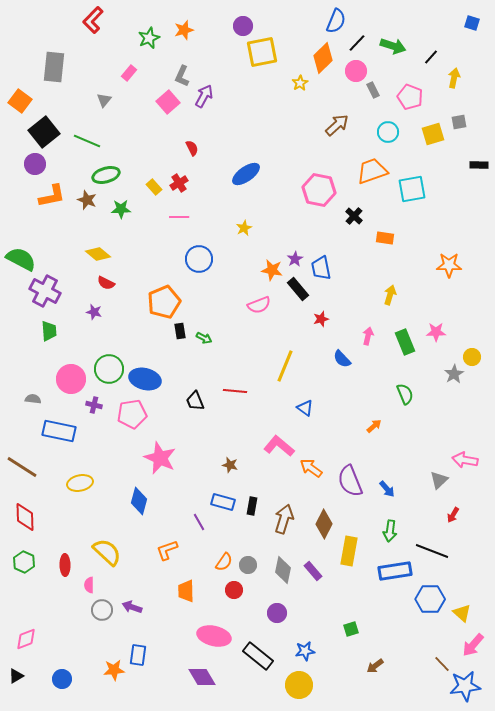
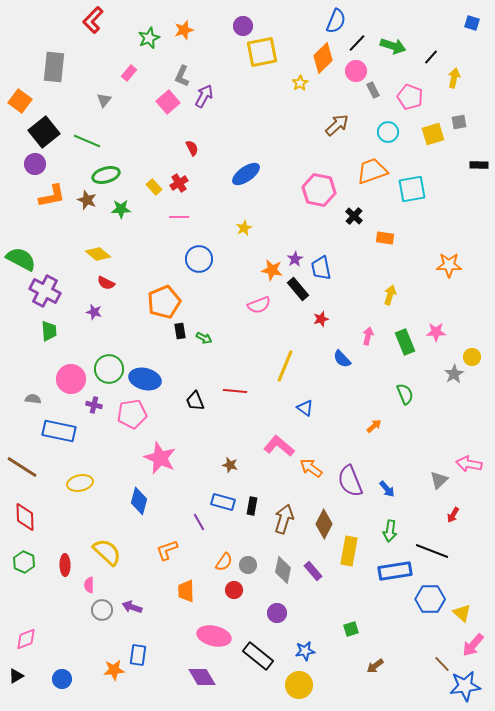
pink arrow at (465, 460): moved 4 px right, 4 px down
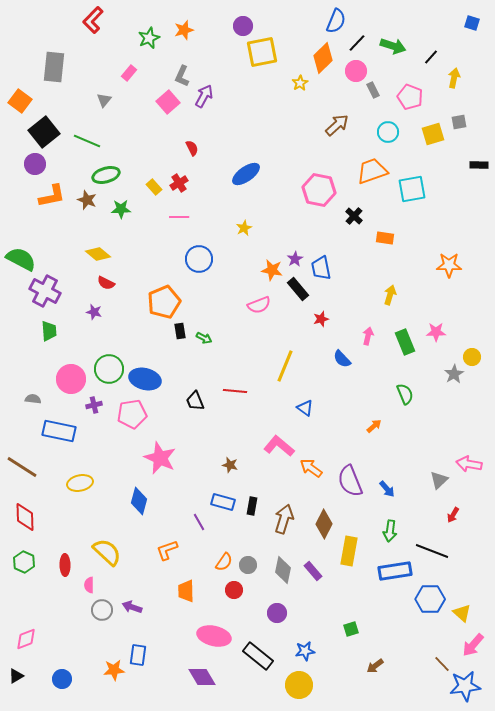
purple cross at (94, 405): rotated 28 degrees counterclockwise
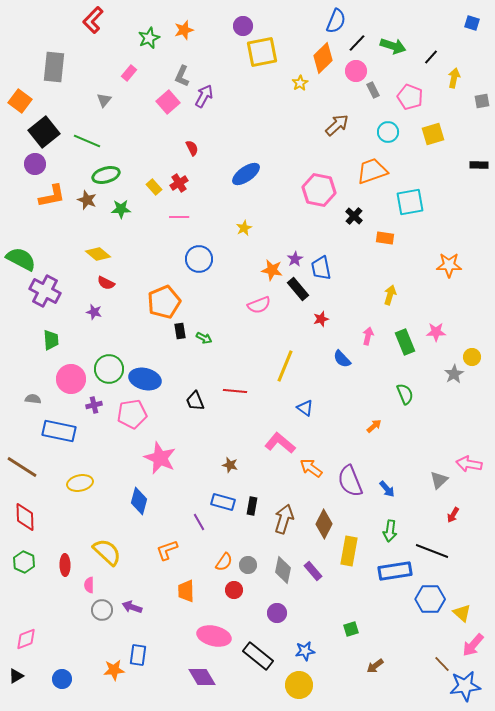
gray square at (459, 122): moved 23 px right, 21 px up
cyan square at (412, 189): moved 2 px left, 13 px down
green trapezoid at (49, 331): moved 2 px right, 9 px down
pink L-shape at (279, 446): moved 1 px right, 3 px up
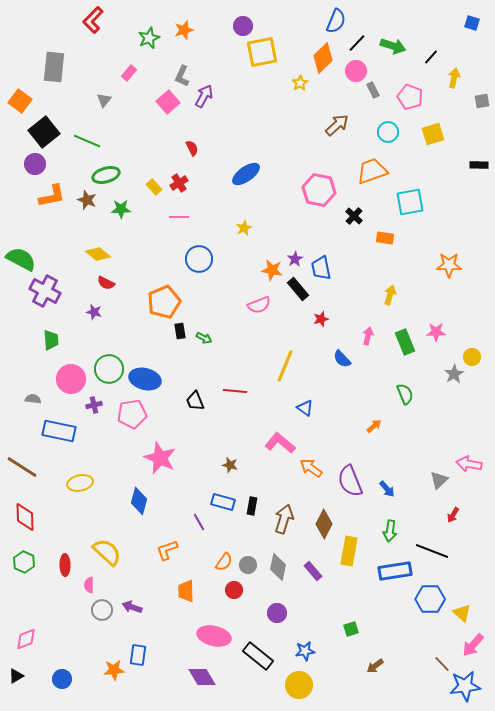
gray diamond at (283, 570): moved 5 px left, 3 px up
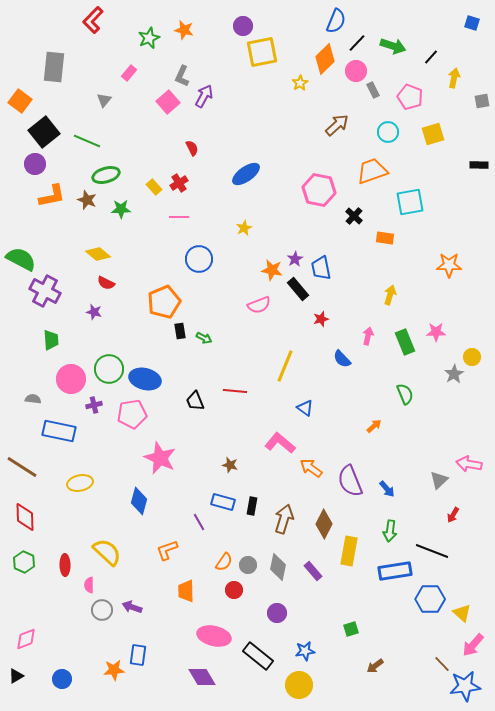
orange star at (184, 30): rotated 30 degrees clockwise
orange diamond at (323, 58): moved 2 px right, 1 px down
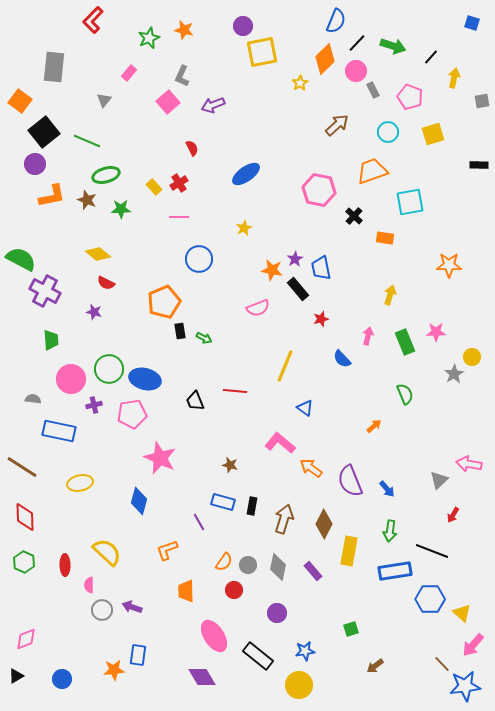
purple arrow at (204, 96): moved 9 px right, 9 px down; rotated 140 degrees counterclockwise
pink semicircle at (259, 305): moved 1 px left, 3 px down
pink ellipse at (214, 636): rotated 44 degrees clockwise
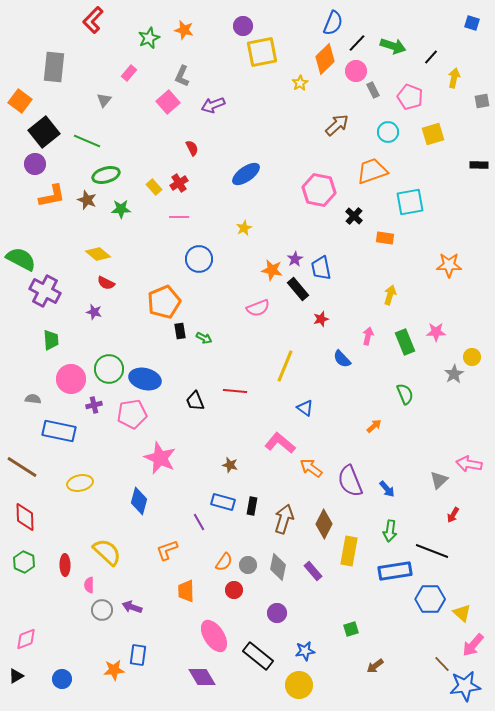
blue semicircle at (336, 21): moved 3 px left, 2 px down
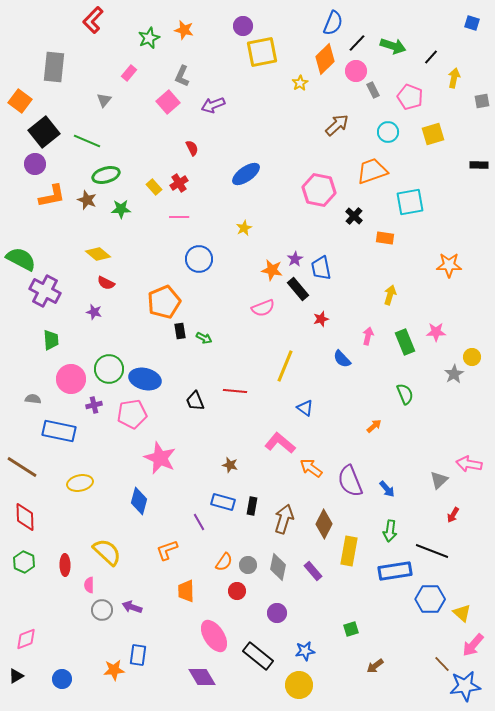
pink semicircle at (258, 308): moved 5 px right
red circle at (234, 590): moved 3 px right, 1 px down
